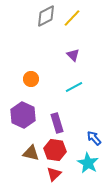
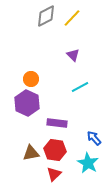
cyan line: moved 6 px right
purple hexagon: moved 4 px right, 12 px up
purple rectangle: rotated 66 degrees counterclockwise
brown triangle: rotated 24 degrees counterclockwise
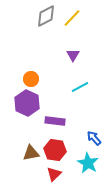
purple triangle: rotated 16 degrees clockwise
purple rectangle: moved 2 px left, 2 px up
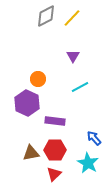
purple triangle: moved 1 px down
orange circle: moved 7 px right
red hexagon: rotated 10 degrees counterclockwise
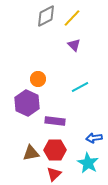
purple triangle: moved 1 px right, 11 px up; rotated 16 degrees counterclockwise
blue arrow: rotated 56 degrees counterclockwise
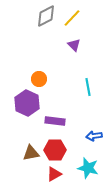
orange circle: moved 1 px right
cyan line: moved 8 px right; rotated 72 degrees counterclockwise
blue arrow: moved 2 px up
cyan star: moved 5 px down; rotated 15 degrees counterclockwise
red triangle: rotated 14 degrees clockwise
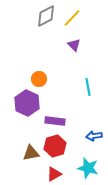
red hexagon: moved 4 px up; rotated 15 degrees counterclockwise
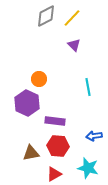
red hexagon: moved 3 px right; rotated 20 degrees clockwise
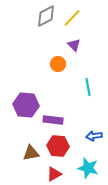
orange circle: moved 19 px right, 15 px up
purple hexagon: moved 1 px left, 2 px down; rotated 20 degrees counterclockwise
purple rectangle: moved 2 px left, 1 px up
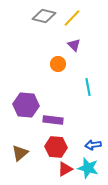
gray diamond: moved 2 px left; rotated 40 degrees clockwise
blue arrow: moved 1 px left, 9 px down
red hexagon: moved 2 px left, 1 px down
brown triangle: moved 11 px left; rotated 30 degrees counterclockwise
red triangle: moved 11 px right, 5 px up
